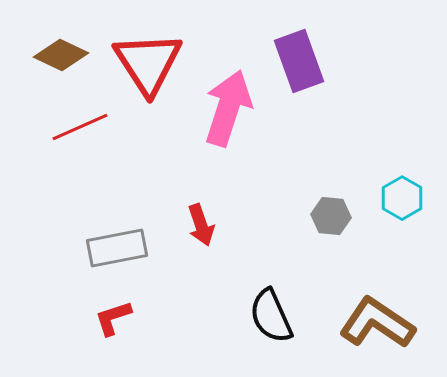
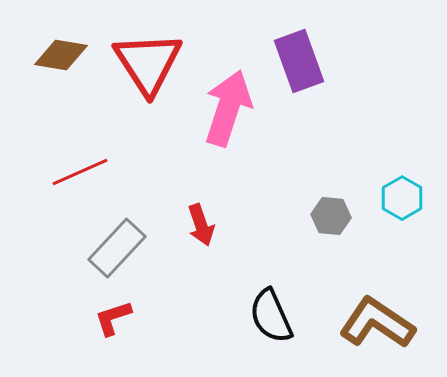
brown diamond: rotated 16 degrees counterclockwise
red line: moved 45 px down
gray rectangle: rotated 36 degrees counterclockwise
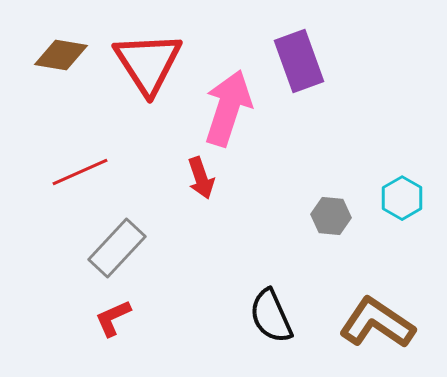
red arrow: moved 47 px up
red L-shape: rotated 6 degrees counterclockwise
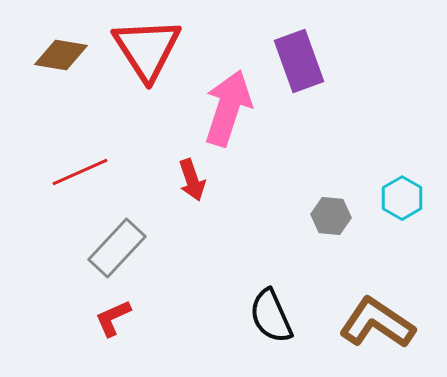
red triangle: moved 1 px left, 14 px up
red arrow: moved 9 px left, 2 px down
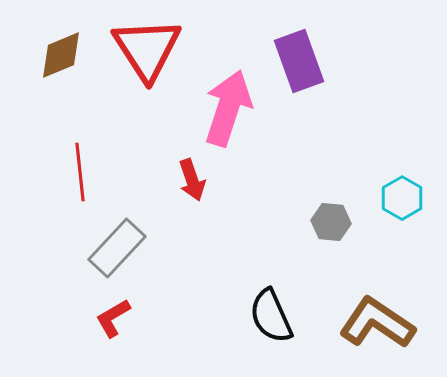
brown diamond: rotated 32 degrees counterclockwise
red line: rotated 72 degrees counterclockwise
gray hexagon: moved 6 px down
red L-shape: rotated 6 degrees counterclockwise
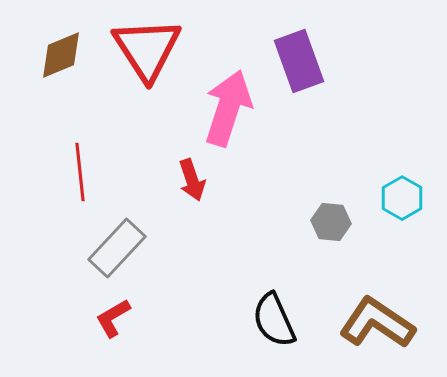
black semicircle: moved 3 px right, 4 px down
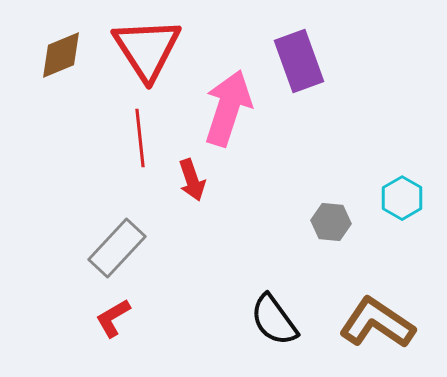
red line: moved 60 px right, 34 px up
black semicircle: rotated 12 degrees counterclockwise
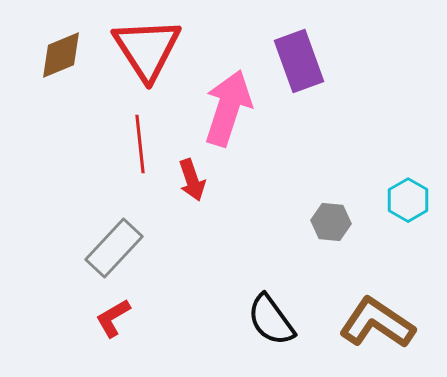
red line: moved 6 px down
cyan hexagon: moved 6 px right, 2 px down
gray rectangle: moved 3 px left
black semicircle: moved 3 px left
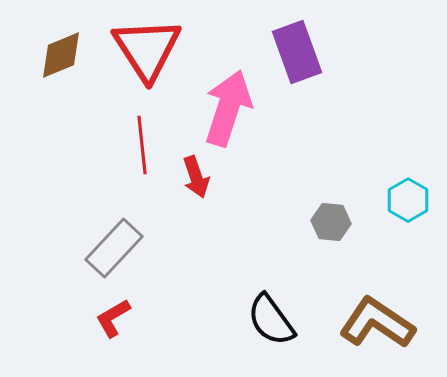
purple rectangle: moved 2 px left, 9 px up
red line: moved 2 px right, 1 px down
red arrow: moved 4 px right, 3 px up
